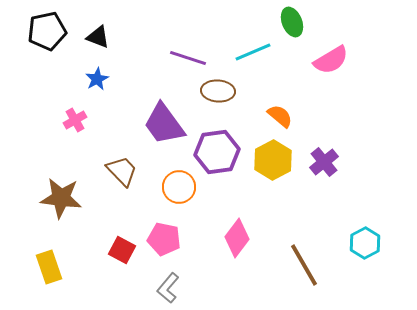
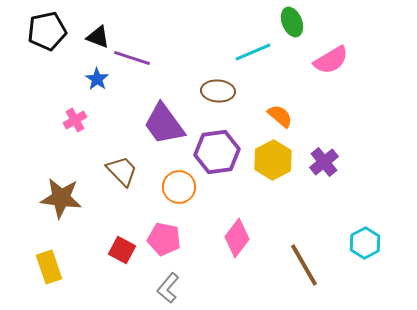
purple line: moved 56 px left
blue star: rotated 10 degrees counterclockwise
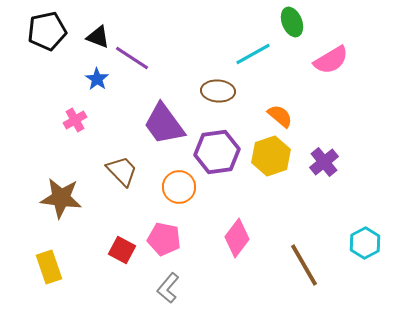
cyan line: moved 2 px down; rotated 6 degrees counterclockwise
purple line: rotated 15 degrees clockwise
yellow hexagon: moved 2 px left, 4 px up; rotated 9 degrees clockwise
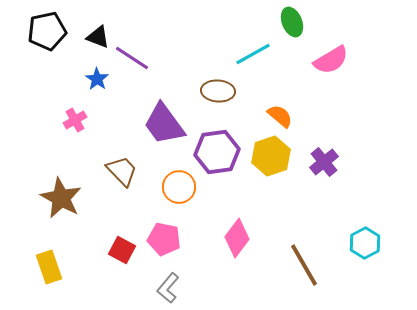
brown star: rotated 21 degrees clockwise
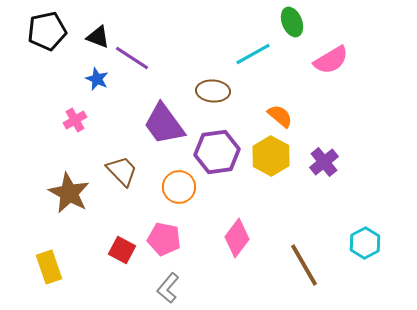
blue star: rotated 10 degrees counterclockwise
brown ellipse: moved 5 px left
yellow hexagon: rotated 12 degrees counterclockwise
brown star: moved 8 px right, 5 px up
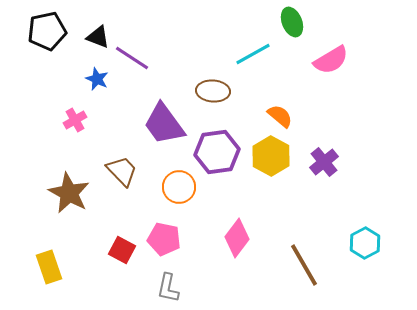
gray L-shape: rotated 28 degrees counterclockwise
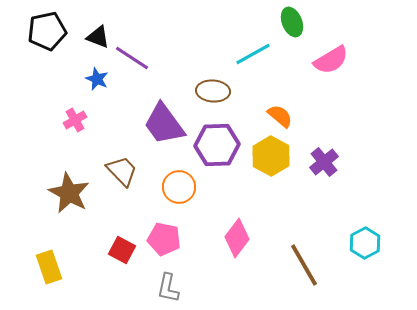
purple hexagon: moved 7 px up; rotated 6 degrees clockwise
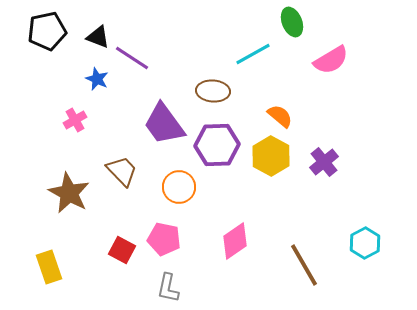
pink diamond: moved 2 px left, 3 px down; rotated 18 degrees clockwise
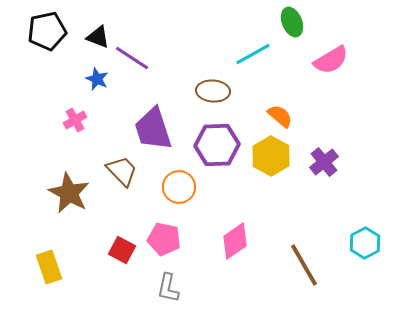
purple trapezoid: moved 11 px left, 5 px down; rotated 18 degrees clockwise
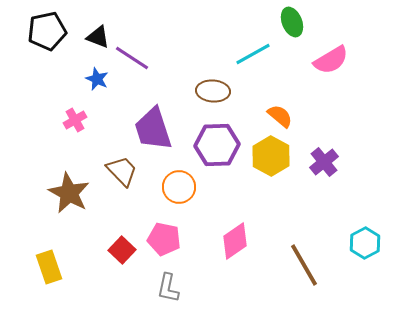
red square: rotated 16 degrees clockwise
